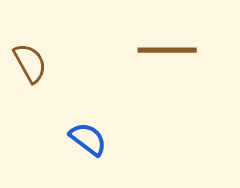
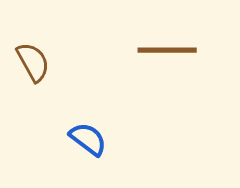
brown semicircle: moved 3 px right, 1 px up
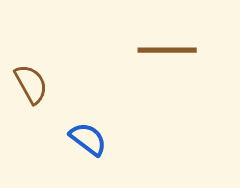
brown semicircle: moved 2 px left, 22 px down
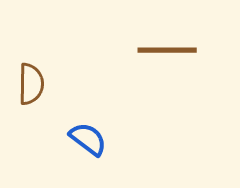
brown semicircle: rotated 30 degrees clockwise
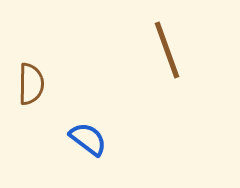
brown line: rotated 70 degrees clockwise
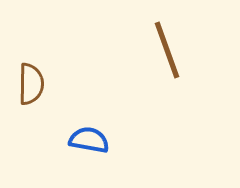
blue semicircle: moved 1 px right, 1 px down; rotated 27 degrees counterclockwise
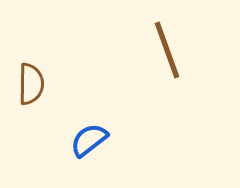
blue semicircle: rotated 48 degrees counterclockwise
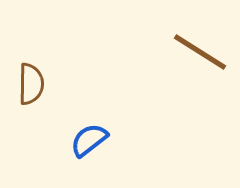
brown line: moved 33 px right, 2 px down; rotated 38 degrees counterclockwise
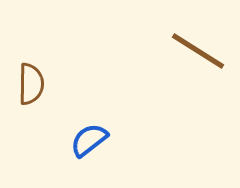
brown line: moved 2 px left, 1 px up
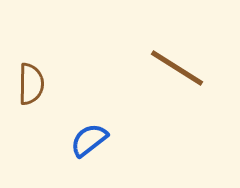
brown line: moved 21 px left, 17 px down
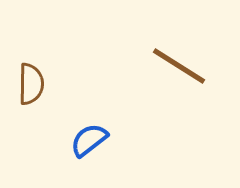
brown line: moved 2 px right, 2 px up
